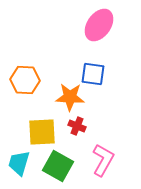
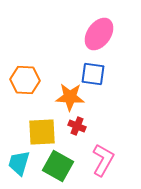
pink ellipse: moved 9 px down
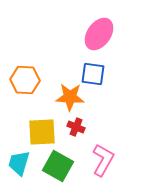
red cross: moved 1 px left, 1 px down
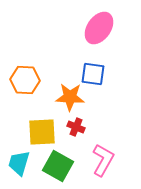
pink ellipse: moved 6 px up
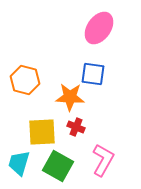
orange hexagon: rotated 12 degrees clockwise
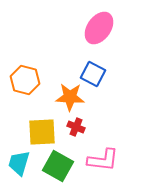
blue square: rotated 20 degrees clockwise
pink L-shape: rotated 68 degrees clockwise
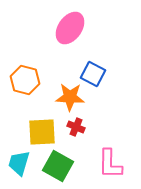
pink ellipse: moved 29 px left
pink L-shape: moved 7 px right, 4 px down; rotated 84 degrees clockwise
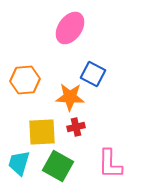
orange hexagon: rotated 20 degrees counterclockwise
red cross: rotated 36 degrees counterclockwise
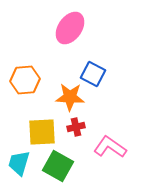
pink L-shape: moved 17 px up; rotated 124 degrees clockwise
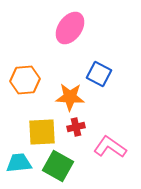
blue square: moved 6 px right
cyan trapezoid: rotated 68 degrees clockwise
